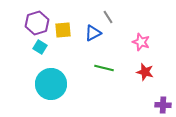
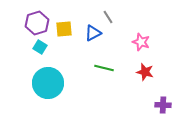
yellow square: moved 1 px right, 1 px up
cyan circle: moved 3 px left, 1 px up
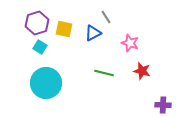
gray line: moved 2 px left
yellow square: rotated 18 degrees clockwise
pink star: moved 11 px left, 1 px down
green line: moved 5 px down
red star: moved 3 px left, 1 px up
cyan circle: moved 2 px left
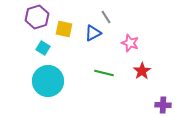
purple hexagon: moved 6 px up
cyan square: moved 3 px right, 1 px down
red star: rotated 24 degrees clockwise
cyan circle: moved 2 px right, 2 px up
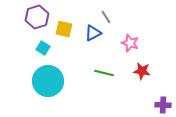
red star: rotated 30 degrees counterclockwise
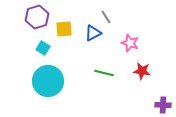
yellow square: rotated 18 degrees counterclockwise
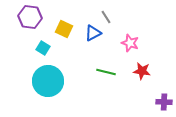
purple hexagon: moved 7 px left; rotated 25 degrees clockwise
yellow square: rotated 30 degrees clockwise
green line: moved 2 px right, 1 px up
purple cross: moved 1 px right, 3 px up
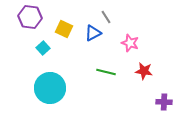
cyan square: rotated 16 degrees clockwise
red star: moved 2 px right
cyan circle: moved 2 px right, 7 px down
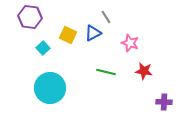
yellow square: moved 4 px right, 6 px down
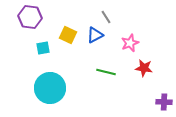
blue triangle: moved 2 px right, 2 px down
pink star: rotated 30 degrees clockwise
cyan square: rotated 32 degrees clockwise
red star: moved 3 px up
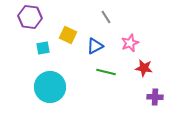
blue triangle: moved 11 px down
cyan circle: moved 1 px up
purple cross: moved 9 px left, 5 px up
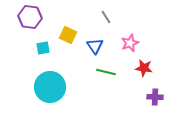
blue triangle: rotated 36 degrees counterclockwise
